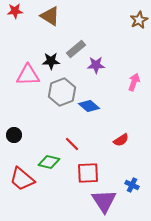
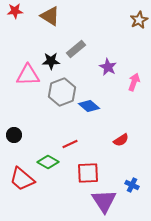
purple star: moved 12 px right, 2 px down; rotated 30 degrees clockwise
red line: moved 2 px left; rotated 70 degrees counterclockwise
green diamond: moved 1 px left; rotated 15 degrees clockwise
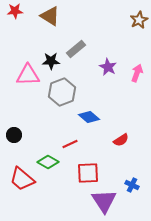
pink arrow: moved 3 px right, 9 px up
blue diamond: moved 11 px down
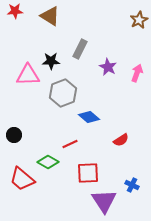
gray rectangle: moved 4 px right; rotated 24 degrees counterclockwise
gray hexagon: moved 1 px right, 1 px down
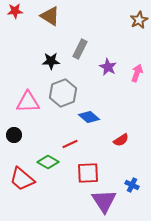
pink triangle: moved 27 px down
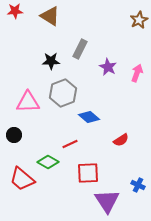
blue cross: moved 6 px right
purple triangle: moved 3 px right
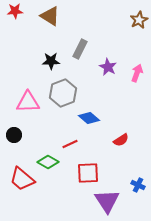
blue diamond: moved 1 px down
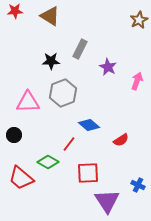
pink arrow: moved 8 px down
blue diamond: moved 7 px down
red line: moved 1 px left; rotated 28 degrees counterclockwise
red trapezoid: moved 1 px left, 1 px up
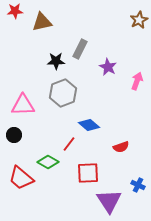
brown triangle: moved 8 px left, 6 px down; rotated 45 degrees counterclockwise
black star: moved 5 px right
pink triangle: moved 5 px left, 3 px down
red semicircle: moved 7 px down; rotated 14 degrees clockwise
purple triangle: moved 2 px right
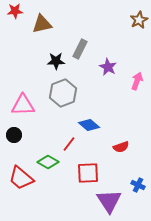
brown triangle: moved 2 px down
